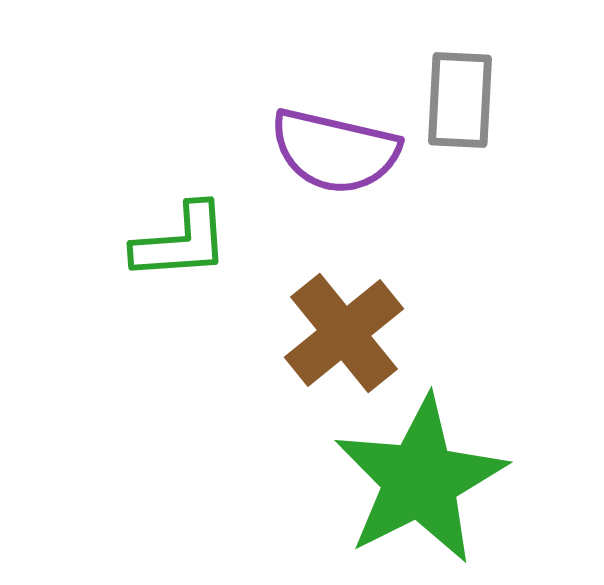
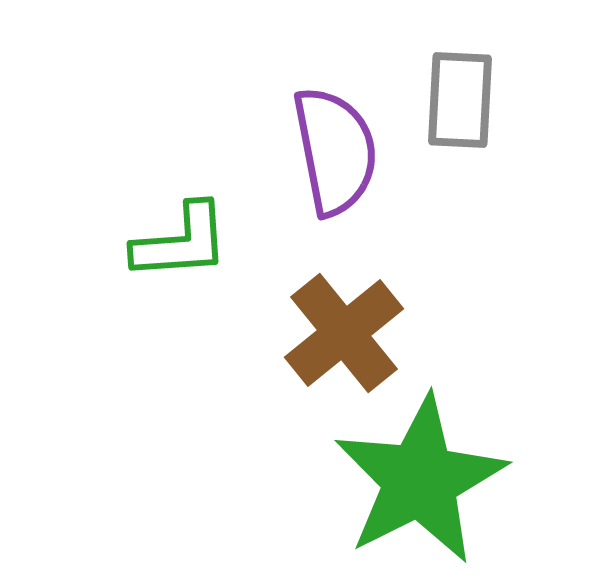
purple semicircle: rotated 114 degrees counterclockwise
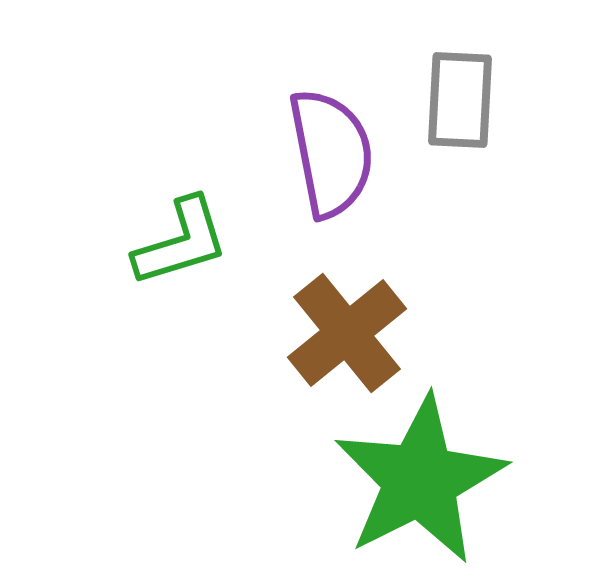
purple semicircle: moved 4 px left, 2 px down
green L-shape: rotated 13 degrees counterclockwise
brown cross: moved 3 px right
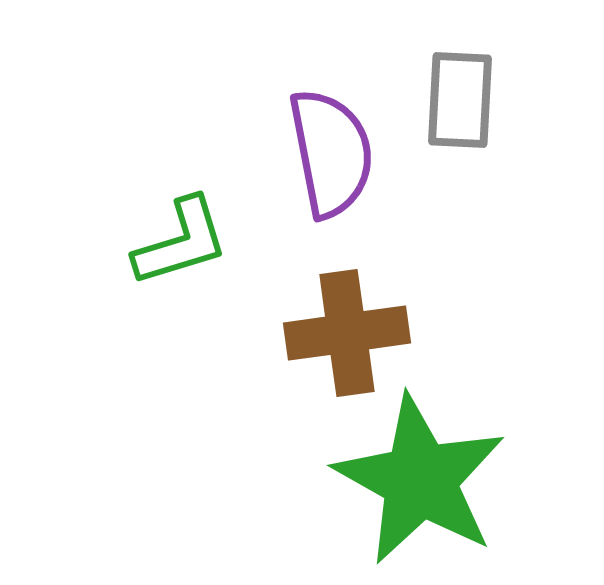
brown cross: rotated 31 degrees clockwise
green star: rotated 16 degrees counterclockwise
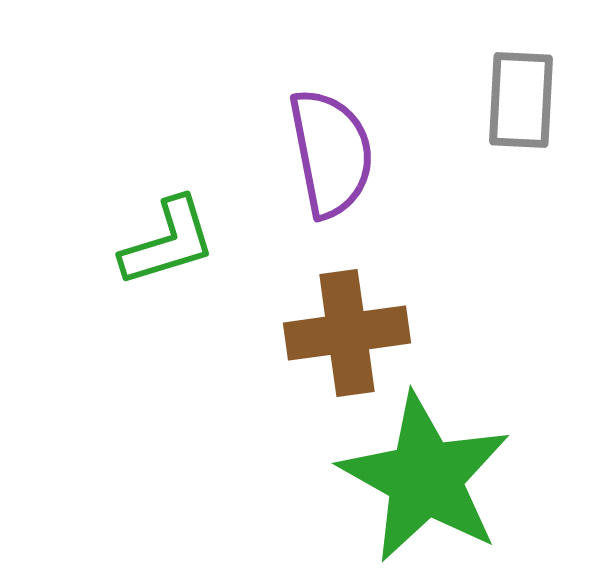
gray rectangle: moved 61 px right
green L-shape: moved 13 px left
green star: moved 5 px right, 2 px up
